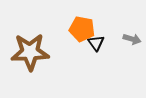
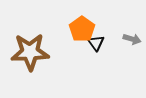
orange pentagon: rotated 25 degrees clockwise
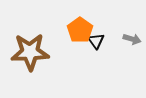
orange pentagon: moved 2 px left, 1 px down
black triangle: moved 2 px up
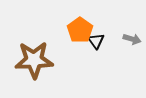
brown star: moved 4 px right, 8 px down
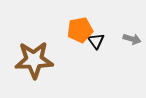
orange pentagon: rotated 25 degrees clockwise
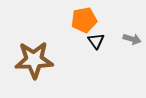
orange pentagon: moved 4 px right, 10 px up
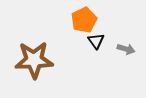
orange pentagon: rotated 15 degrees counterclockwise
gray arrow: moved 6 px left, 10 px down
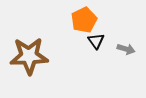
brown star: moved 5 px left, 4 px up
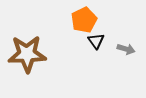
brown star: moved 2 px left, 2 px up
